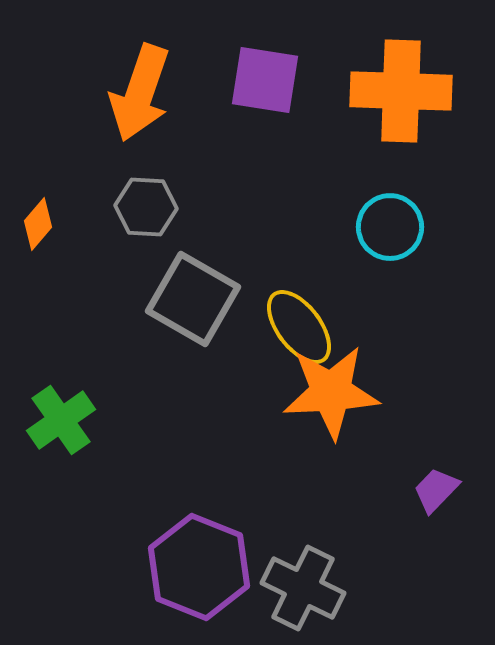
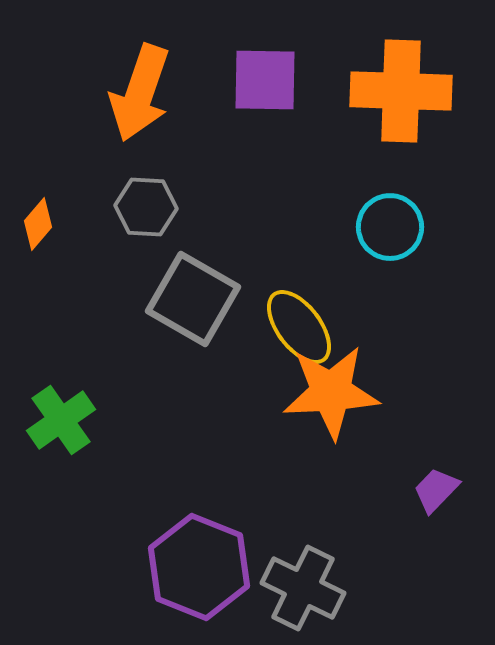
purple square: rotated 8 degrees counterclockwise
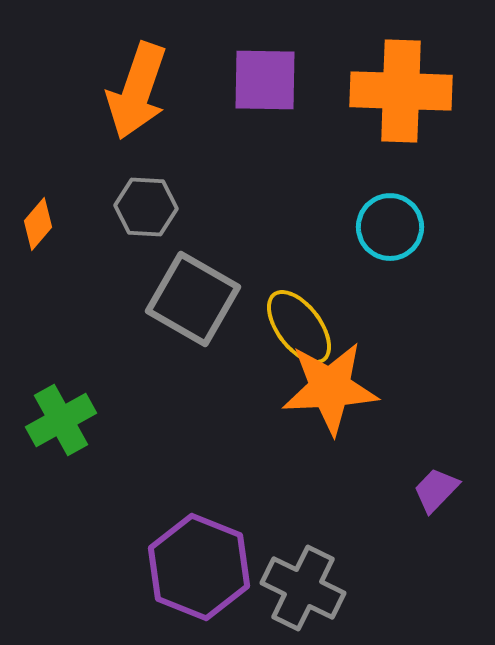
orange arrow: moved 3 px left, 2 px up
orange star: moved 1 px left, 4 px up
green cross: rotated 6 degrees clockwise
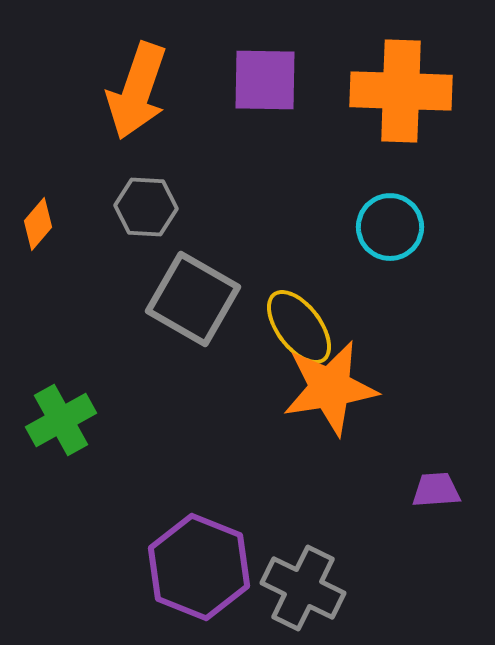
orange star: rotated 6 degrees counterclockwise
purple trapezoid: rotated 42 degrees clockwise
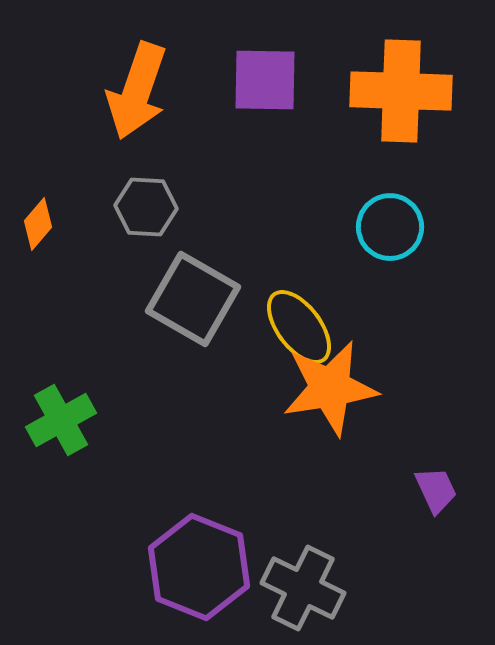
purple trapezoid: rotated 69 degrees clockwise
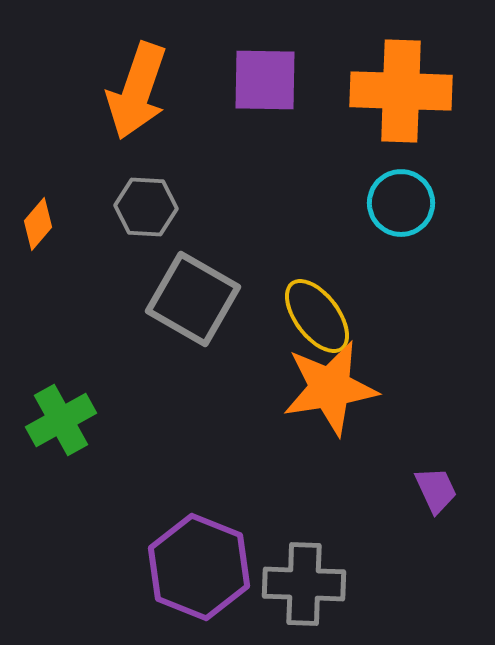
cyan circle: moved 11 px right, 24 px up
yellow ellipse: moved 18 px right, 11 px up
gray cross: moved 1 px right, 4 px up; rotated 24 degrees counterclockwise
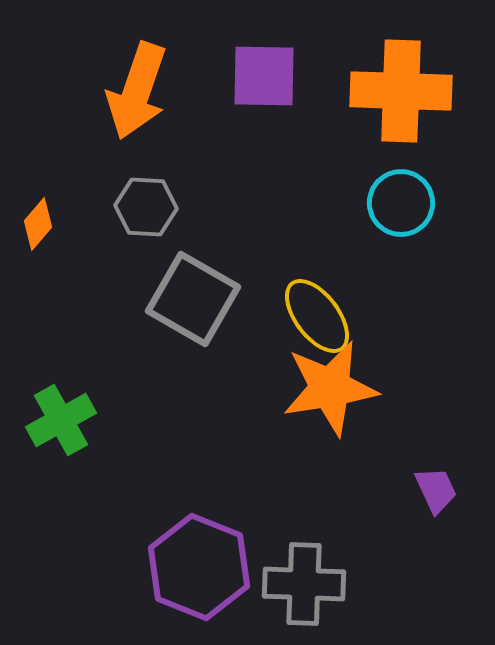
purple square: moved 1 px left, 4 px up
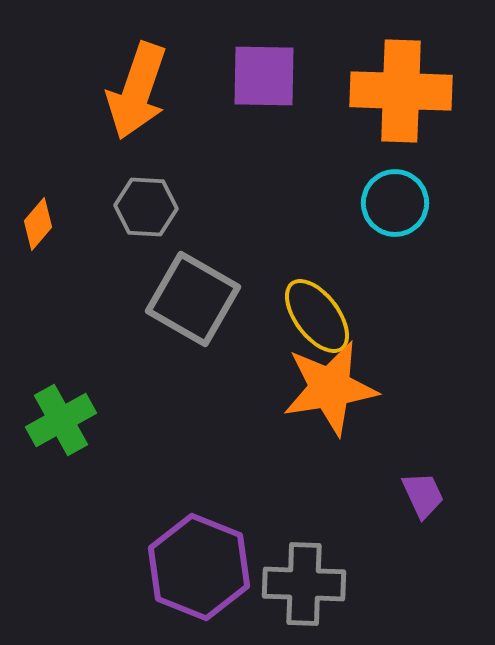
cyan circle: moved 6 px left
purple trapezoid: moved 13 px left, 5 px down
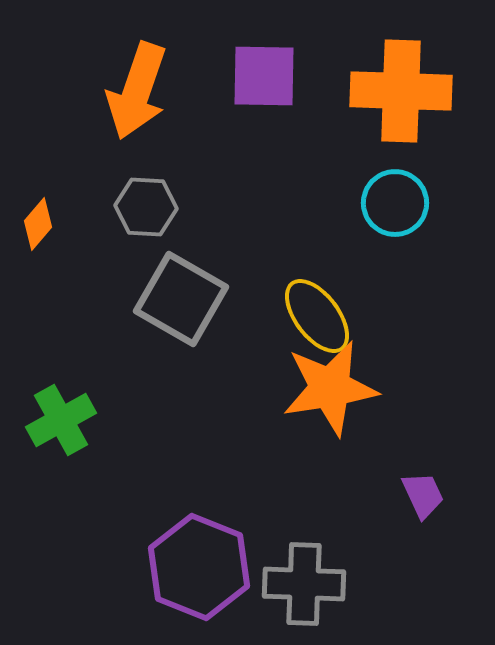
gray square: moved 12 px left
